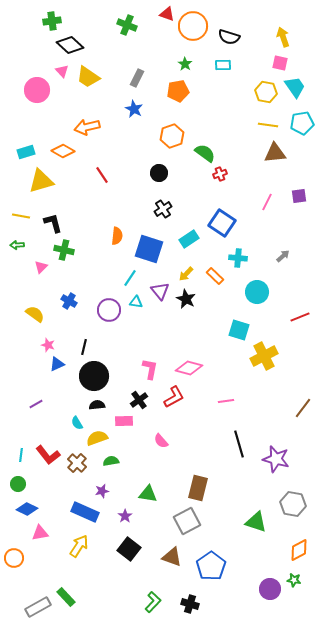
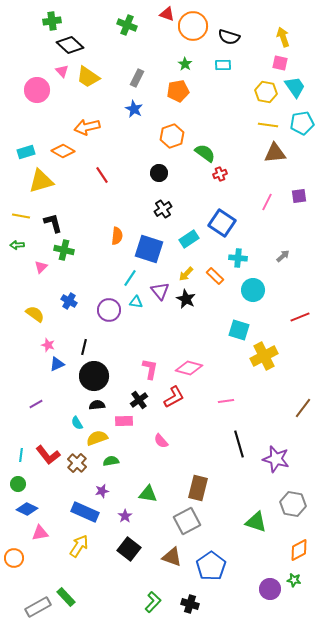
cyan circle at (257, 292): moved 4 px left, 2 px up
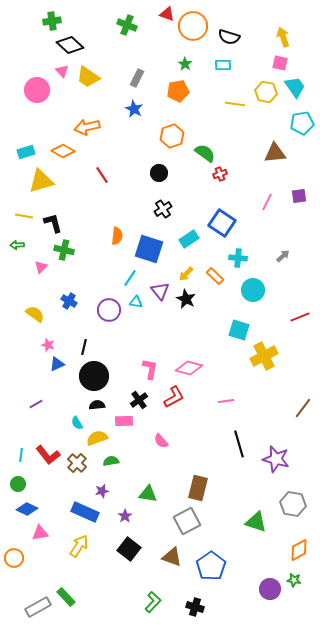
yellow line at (268, 125): moved 33 px left, 21 px up
yellow line at (21, 216): moved 3 px right
black cross at (190, 604): moved 5 px right, 3 px down
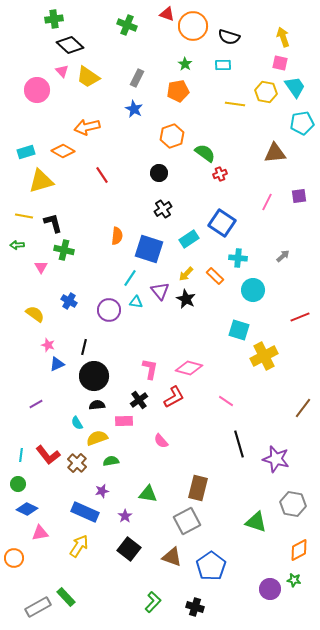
green cross at (52, 21): moved 2 px right, 2 px up
pink triangle at (41, 267): rotated 16 degrees counterclockwise
pink line at (226, 401): rotated 42 degrees clockwise
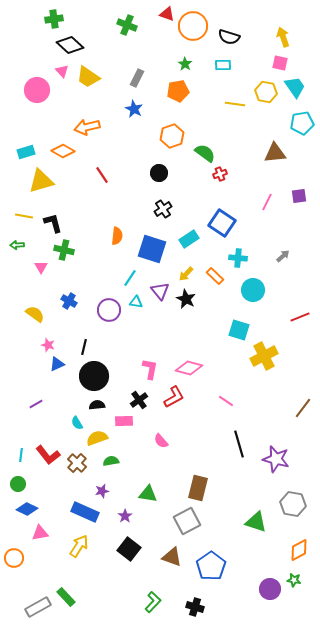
blue square at (149, 249): moved 3 px right
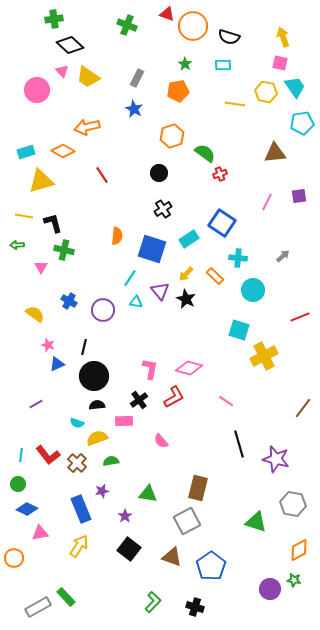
purple circle at (109, 310): moved 6 px left
cyan semicircle at (77, 423): rotated 40 degrees counterclockwise
blue rectangle at (85, 512): moved 4 px left, 3 px up; rotated 44 degrees clockwise
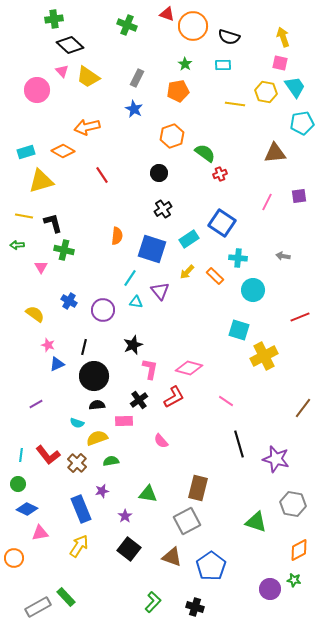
gray arrow at (283, 256): rotated 128 degrees counterclockwise
yellow arrow at (186, 274): moved 1 px right, 2 px up
black star at (186, 299): moved 53 px left, 46 px down; rotated 24 degrees clockwise
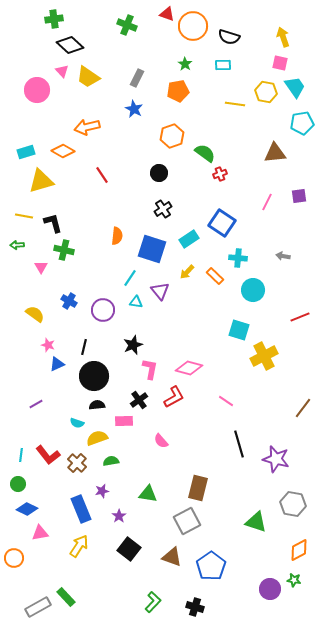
purple star at (125, 516): moved 6 px left
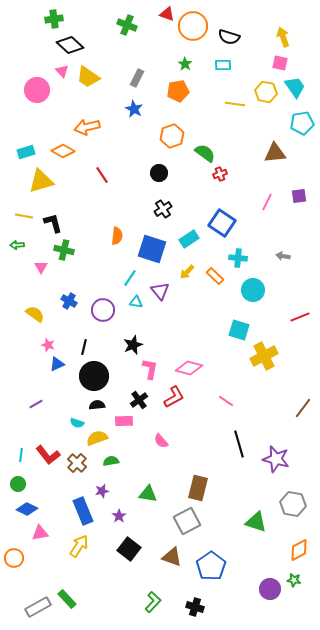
blue rectangle at (81, 509): moved 2 px right, 2 px down
green rectangle at (66, 597): moved 1 px right, 2 px down
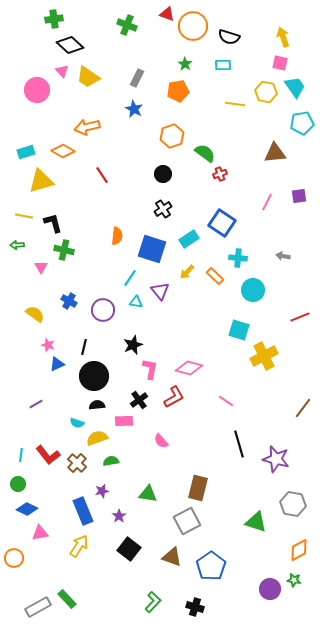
black circle at (159, 173): moved 4 px right, 1 px down
